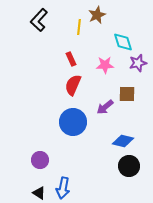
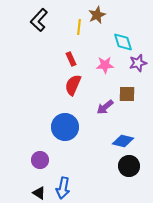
blue circle: moved 8 px left, 5 px down
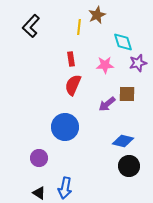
black L-shape: moved 8 px left, 6 px down
red rectangle: rotated 16 degrees clockwise
purple arrow: moved 2 px right, 3 px up
purple circle: moved 1 px left, 2 px up
blue arrow: moved 2 px right
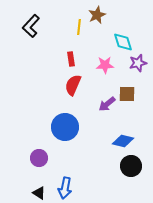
black circle: moved 2 px right
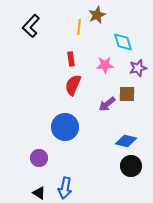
purple star: moved 5 px down
blue diamond: moved 3 px right
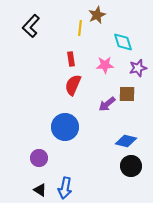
yellow line: moved 1 px right, 1 px down
black triangle: moved 1 px right, 3 px up
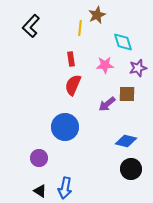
black circle: moved 3 px down
black triangle: moved 1 px down
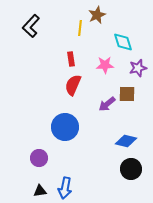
black triangle: rotated 40 degrees counterclockwise
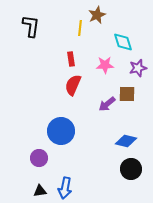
black L-shape: rotated 145 degrees clockwise
blue circle: moved 4 px left, 4 px down
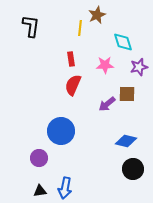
purple star: moved 1 px right, 1 px up
black circle: moved 2 px right
